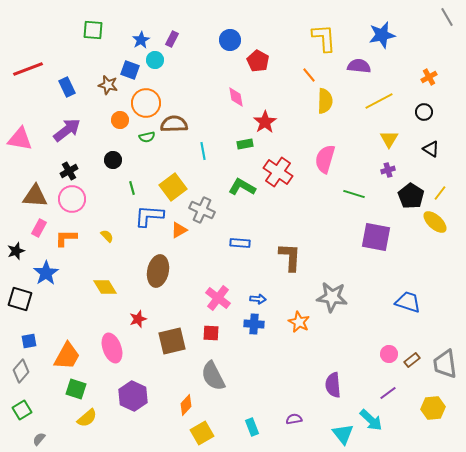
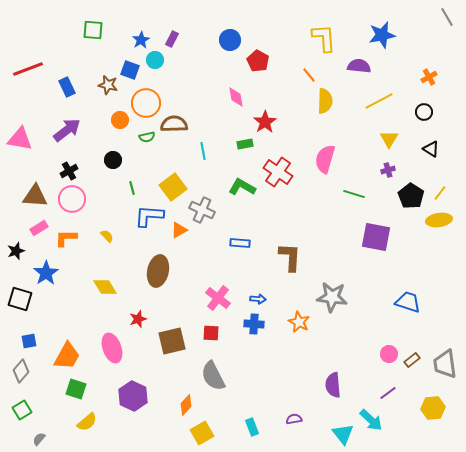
yellow ellipse at (435, 222): moved 4 px right, 2 px up; rotated 50 degrees counterclockwise
pink rectangle at (39, 228): rotated 30 degrees clockwise
yellow semicircle at (87, 418): moved 4 px down
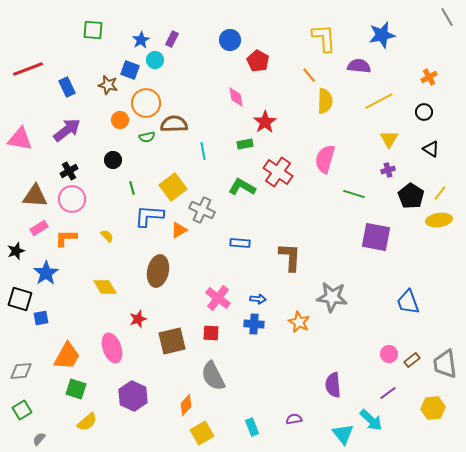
blue trapezoid at (408, 302): rotated 128 degrees counterclockwise
blue square at (29, 341): moved 12 px right, 23 px up
gray diamond at (21, 371): rotated 45 degrees clockwise
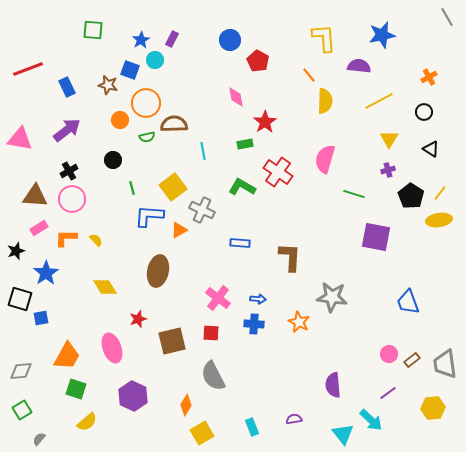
yellow semicircle at (107, 236): moved 11 px left, 4 px down
orange diamond at (186, 405): rotated 10 degrees counterclockwise
